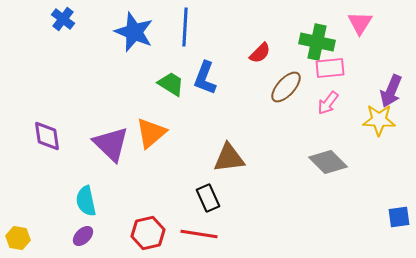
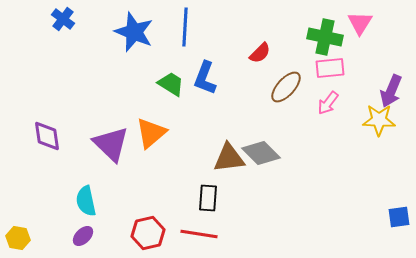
green cross: moved 8 px right, 5 px up
gray diamond: moved 67 px left, 9 px up
black rectangle: rotated 28 degrees clockwise
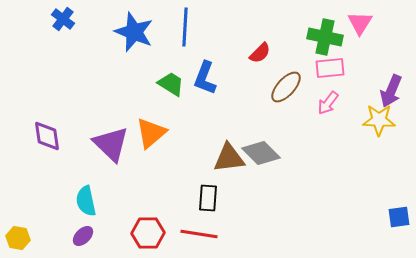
red hexagon: rotated 12 degrees clockwise
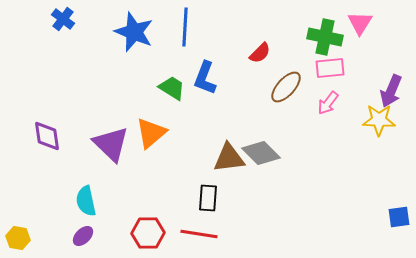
green trapezoid: moved 1 px right, 4 px down
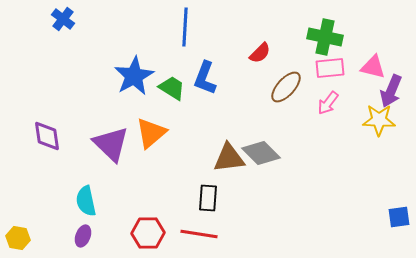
pink triangle: moved 13 px right, 44 px down; rotated 48 degrees counterclockwise
blue star: moved 44 px down; rotated 21 degrees clockwise
purple ellipse: rotated 25 degrees counterclockwise
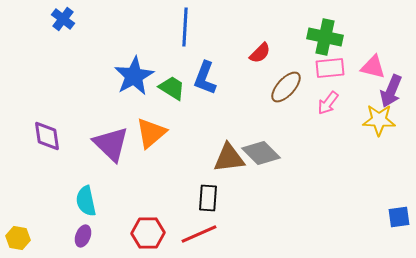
red line: rotated 33 degrees counterclockwise
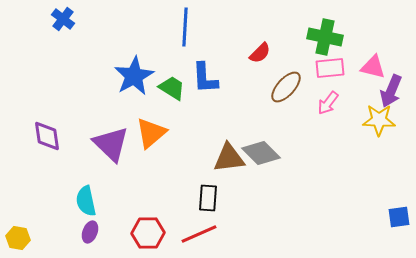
blue L-shape: rotated 24 degrees counterclockwise
purple ellipse: moved 7 px right, 4 px up
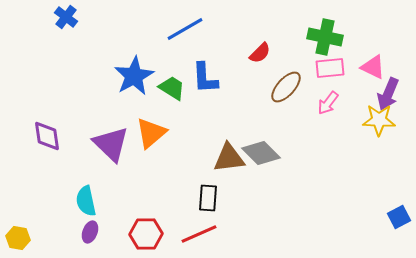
blue cross: moved 3 px right, 2 px up
blue line: moved 2 px down; rotated 57 degrees clockwise
pink triangle: rotated 12 degrees clockwise
purple arrow: moved 3 px left, 3 px down
blue square: rotated 20 degrees counterclockwise
red hexagon: moved 2 px left, 1 px down
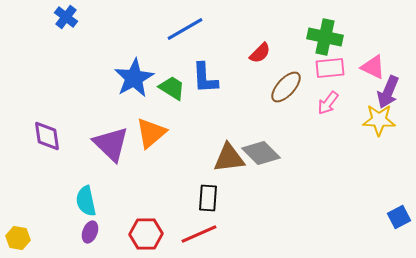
blue star: moved 2 px down
purple arrow: moved 2 px up
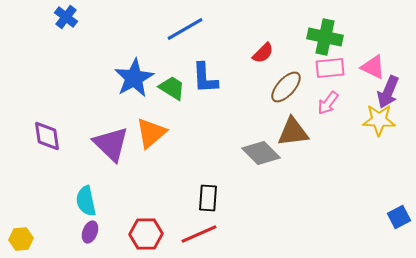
red semicircle: moved 3 px right
brown triangle: moved 64 px right, 26 px up
yellow hexagon: moved 3 px right, 1 px down; rotated 15 degrees counterclockwise
